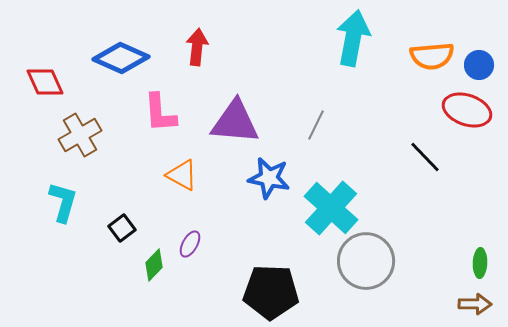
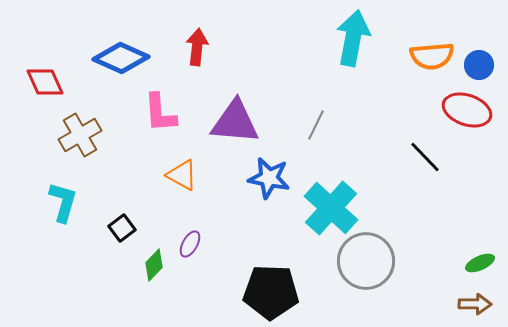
green ellipse: rotated 64 degrees clockwise
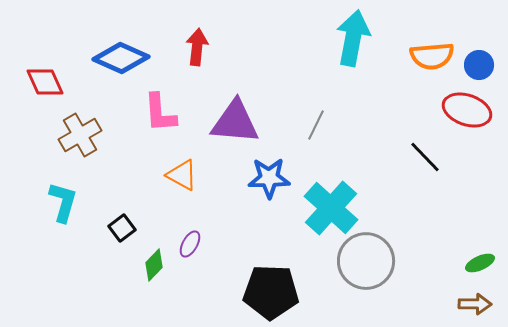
blue star: rotated 12 degrees counterclockwise
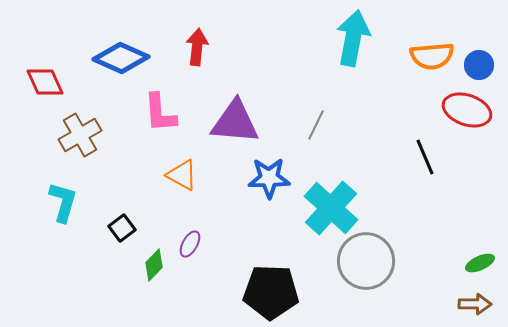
black line: rotated 21 degrees clockwise
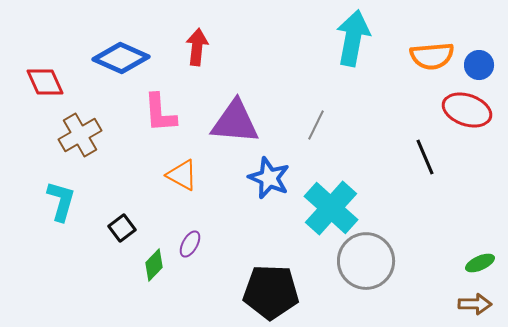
blue star: rotated 24 degrees clockwise
cyan L-shape: moved 2 px left, 1 px up
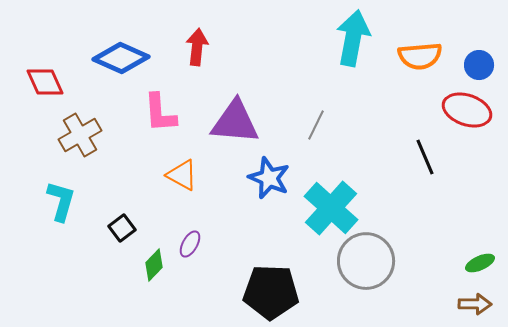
orange semicircle: moved 12 px left
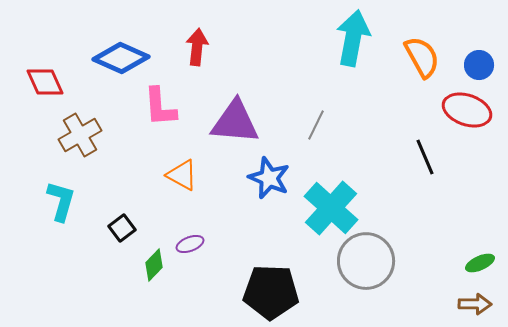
orange semicircle: moved 2 px right, 1 px down; rotated 114 degrees counterclockwise
pink L-shape: moved 6 px up
purple ellipse: rotated 40 degrees clockwise
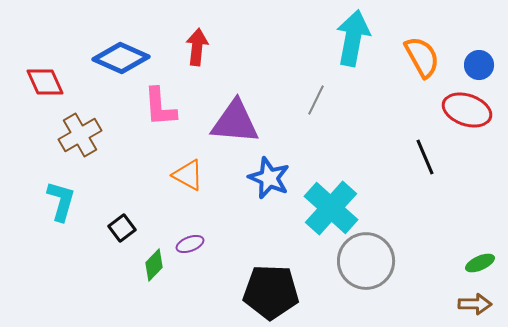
gray line: moved 25 px up
orange triangle: moved 6 px right
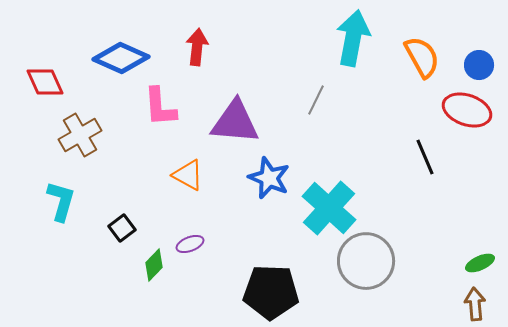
cyan cross: moved 2 px left
brown arrow: rotated 96 degrees counterclockwise
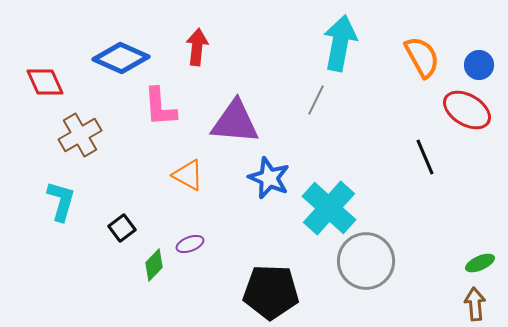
cyan arrow: moved 13 px left, 5 px down
red ellipse: rotated 12 degrees clockwise
